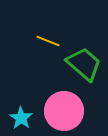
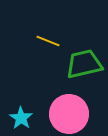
green trapezoid: rotated 54 degrees counterclockwise
pink circle: moved 5 px right, 3 px down
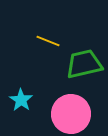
pink circle: moved 2 px right
cyan star: moved 18 px up
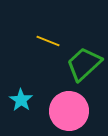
green trapezoid: rotated 30 degrees counterclockwise
pink circle: moved 2 px left, 3 px up
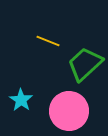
green trapezoid: moved 1 px right
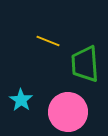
green trapezoid: rotated 51 degrees counterclockwise
pink circle: moved 1 px left, 1 px down
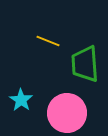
pink circle: moved 1 px left, 1 px down
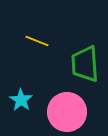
yellow line: moved 11 px left
pink circle: moved 1 px up
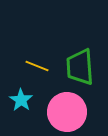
yellow line: moved 25 px down
green trapezoid: moved 5 px left, 3 px down
